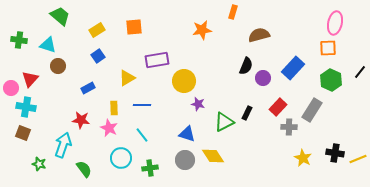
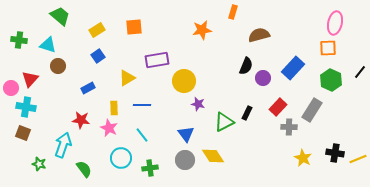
blue triangle at (187, 134): moved 1 px left; rotated 36 degrees clockwise
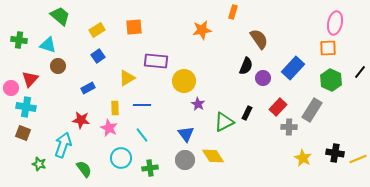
brown semicircle at (259, 35): moved 4 px down; rotated 70 degrees clockwise
purple rectangle at (157, 60): moved 1 px left, 1 px down; rotated 15 degrees clockwise
purple star at (198, 104): rotated 16 degrees clockwise
yellow rectangle at (114, 108): moved 1 px right
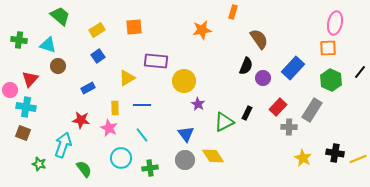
pink circle at (11, 88): moved 1 px left, 2 px down
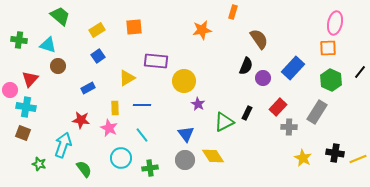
gray rectangle at (312, 110): moved 5 px right, 2 px down
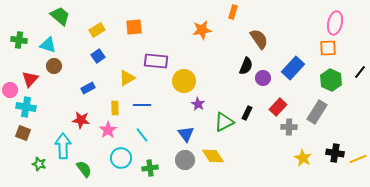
brown circle at (58, 66): moved 4 px left
pink star at (109, 128): moved 1 px left, 2 px down; rotated 12 degrees clockwise
cyan arrow at (63, 145): moved 1 px down; rotated 20 degrees counterclockwise
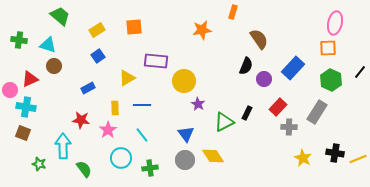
purple circle at (263, 78): moved 1 px right, 1 px down
red triangle at (30, 79): rotated 24 degrees clockwise
